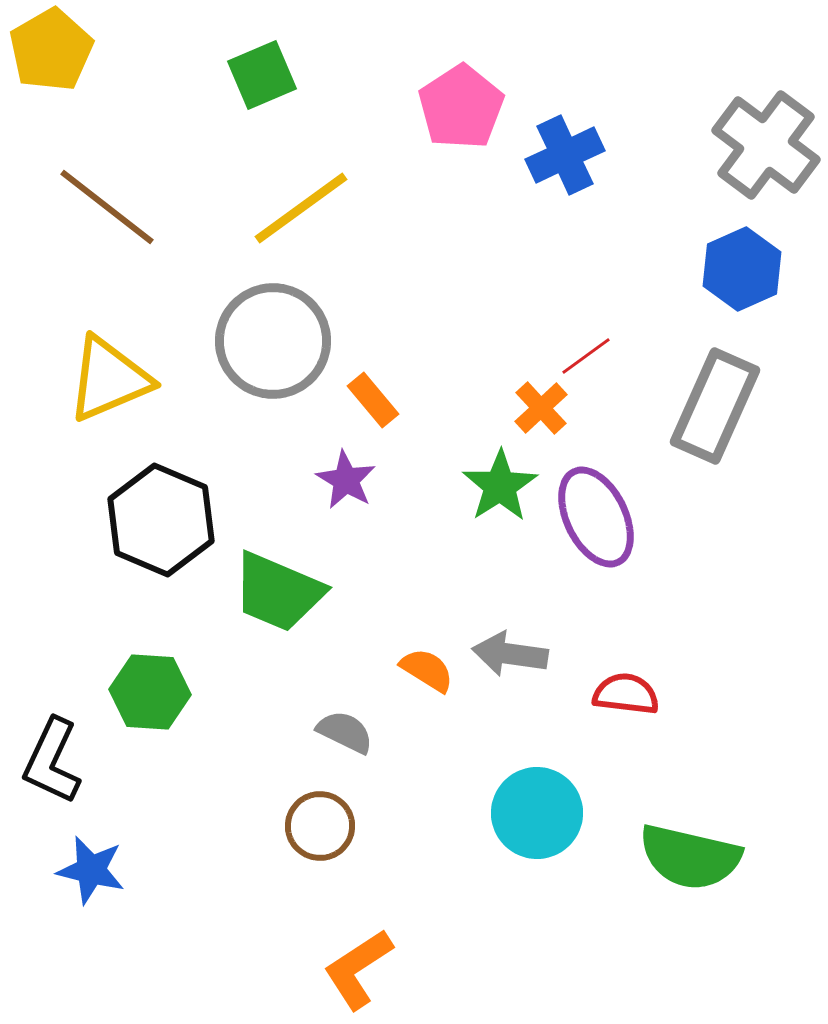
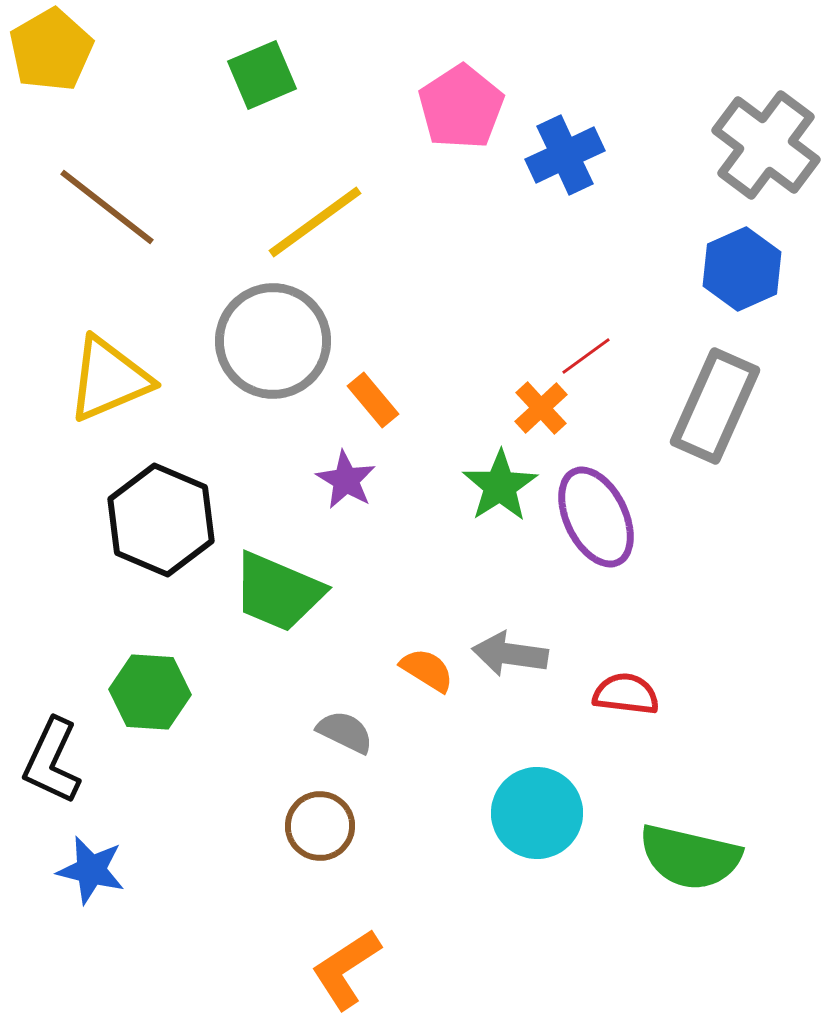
yellow line: moved 14 px right, 14 px down
orange L-shape: moved 12 px left
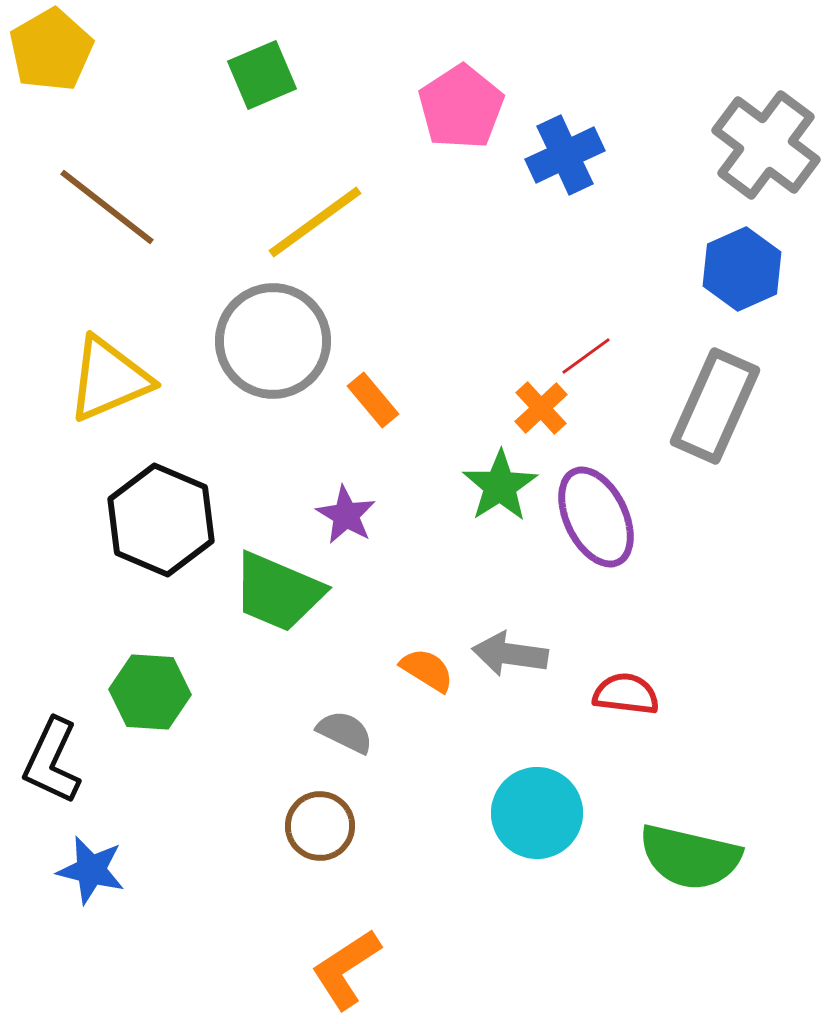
purple star: moved 35 px down
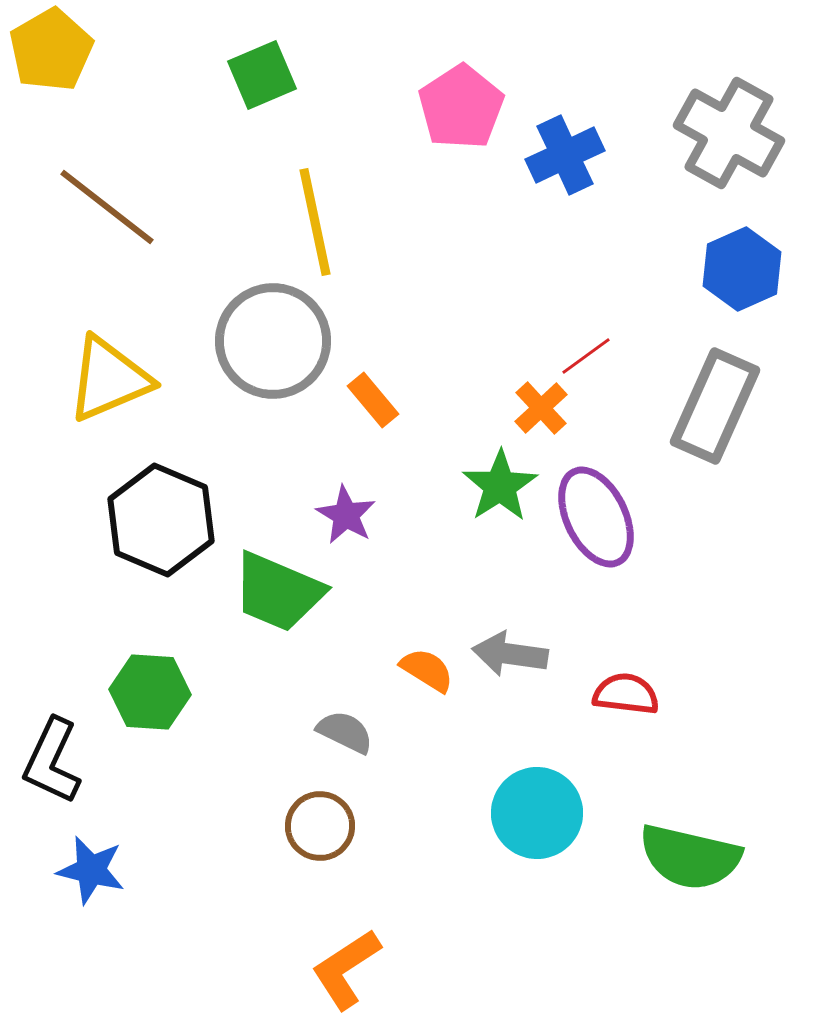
gray cross: moved 37 px left, 12 px up; rotated 8 degrees counterclockwise
yellow line: rotated 66 degrees counterclockwise
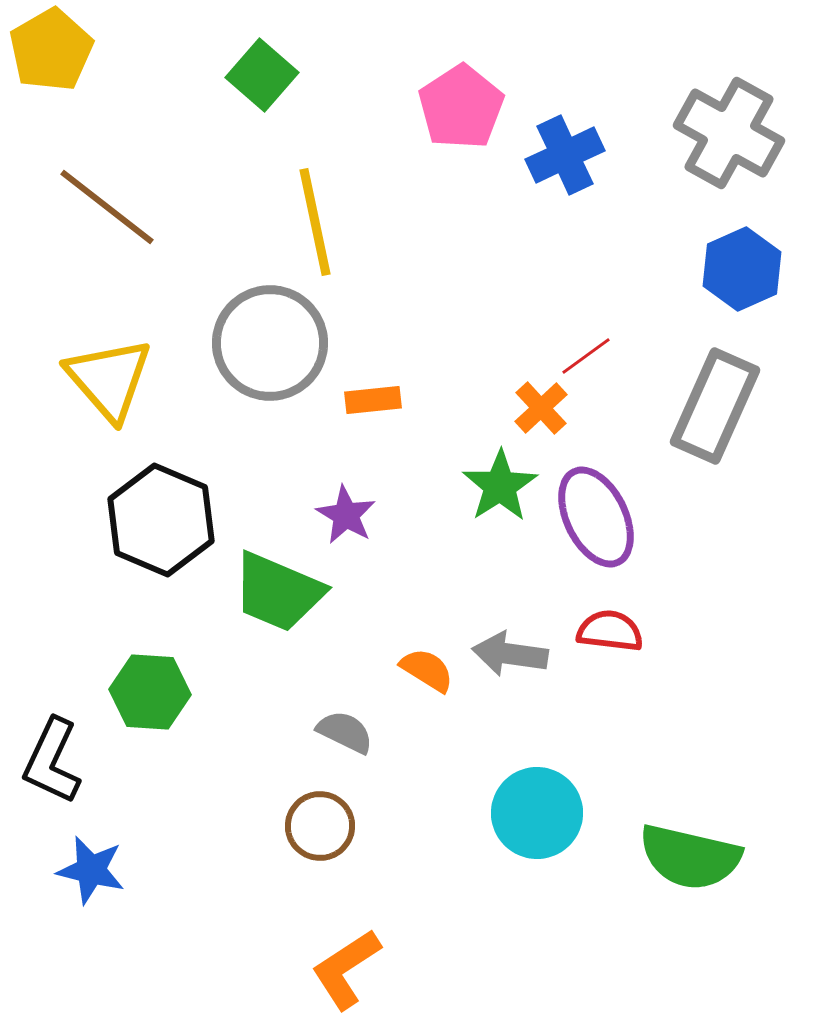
green square: rotated 26 degrees counterclockwise
gray circle: moved 3 px left, 2 px down
yellow triangle: rotated 48 degrees counterclockwise
orange rectangle: rotated 56 degrees counterclockwise
red semicircle: moved 16 px left, 63 px up
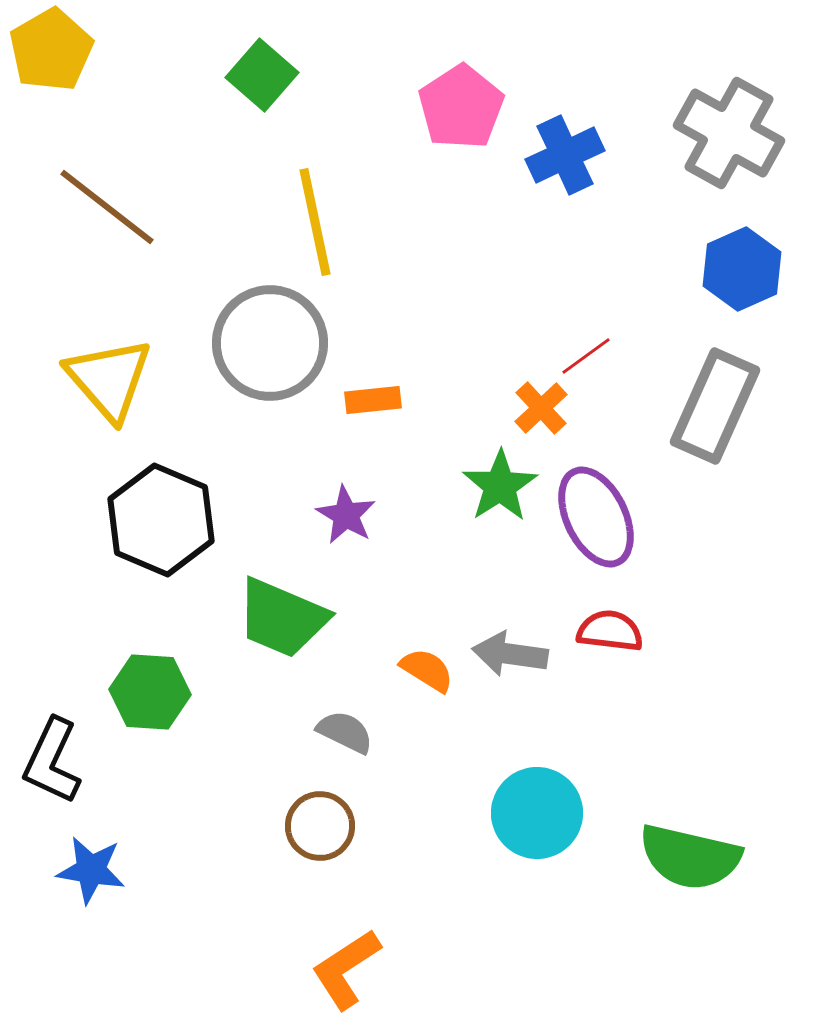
green trapezoid: moved 4 px right, 26 px down
blue star: rotated 4 degrees counterclockwise
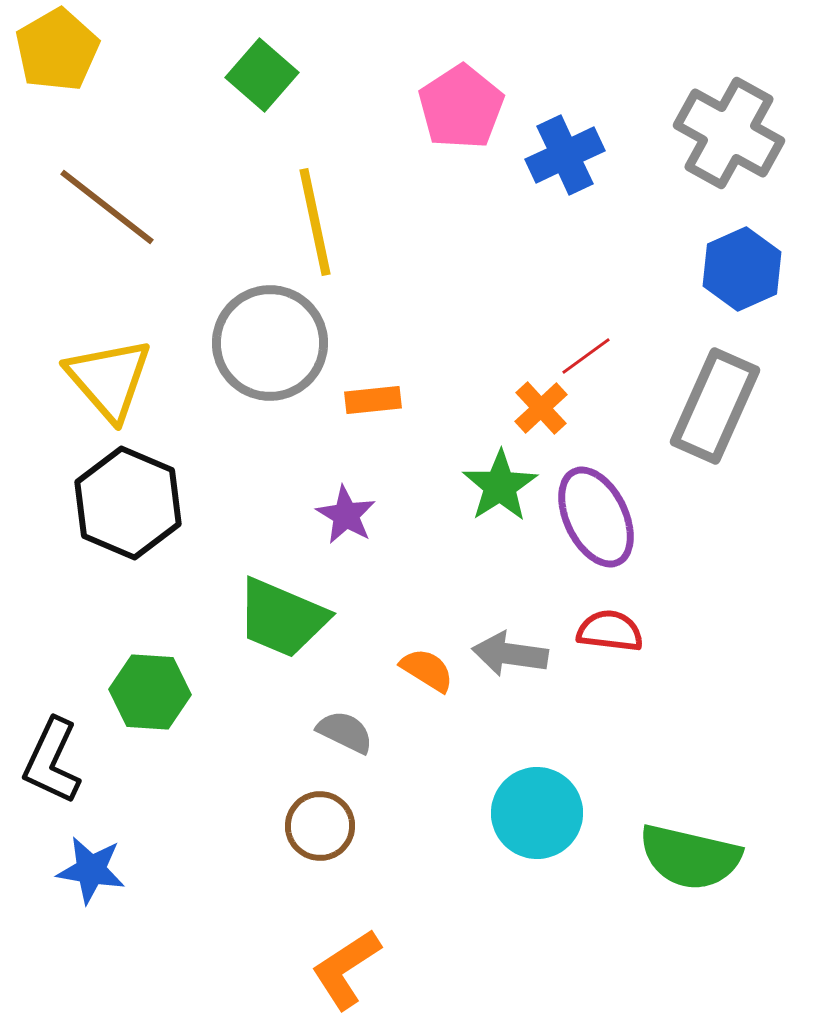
yellow pentagon: moved 6 px right
black hexagon: moved 33 px left, 17 px up
